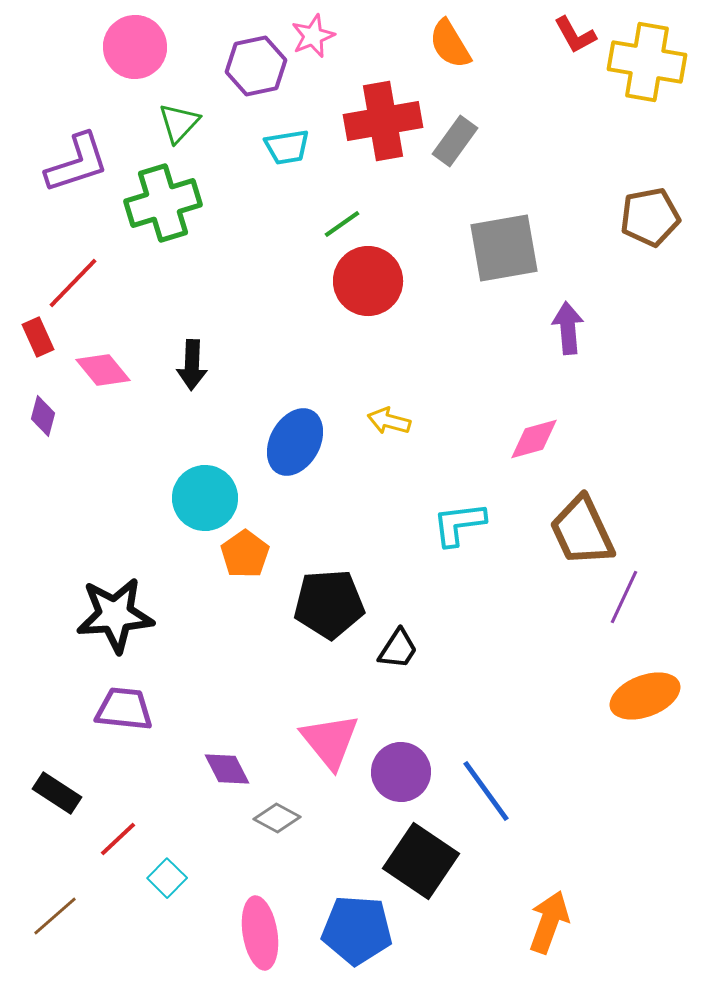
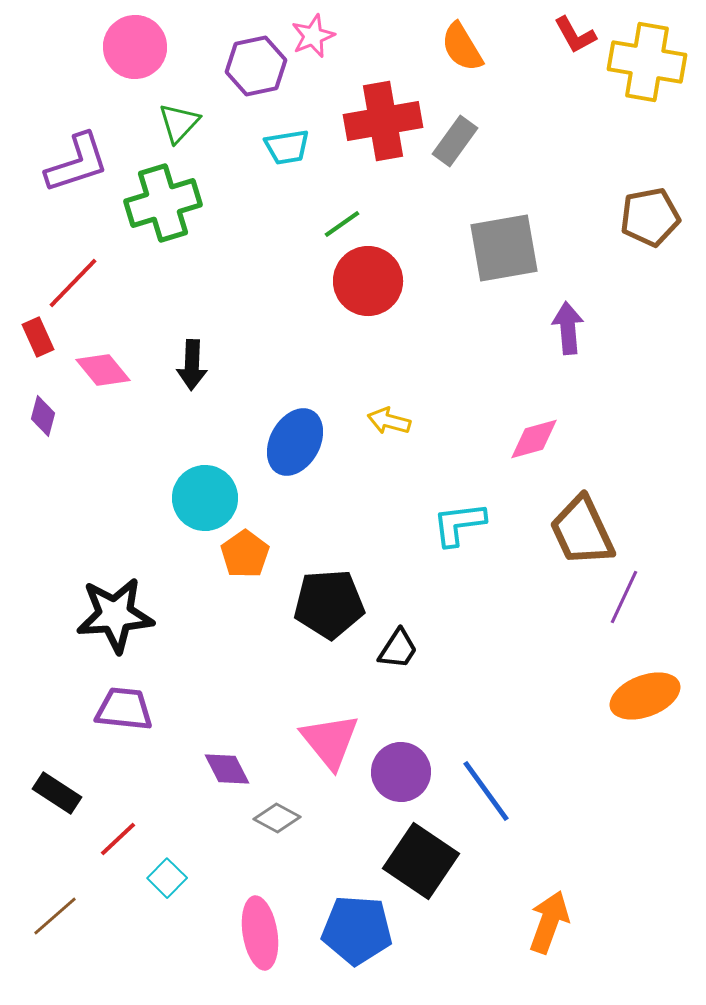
orange semicircle at (450, 44): moved 12 px right, 3 px down
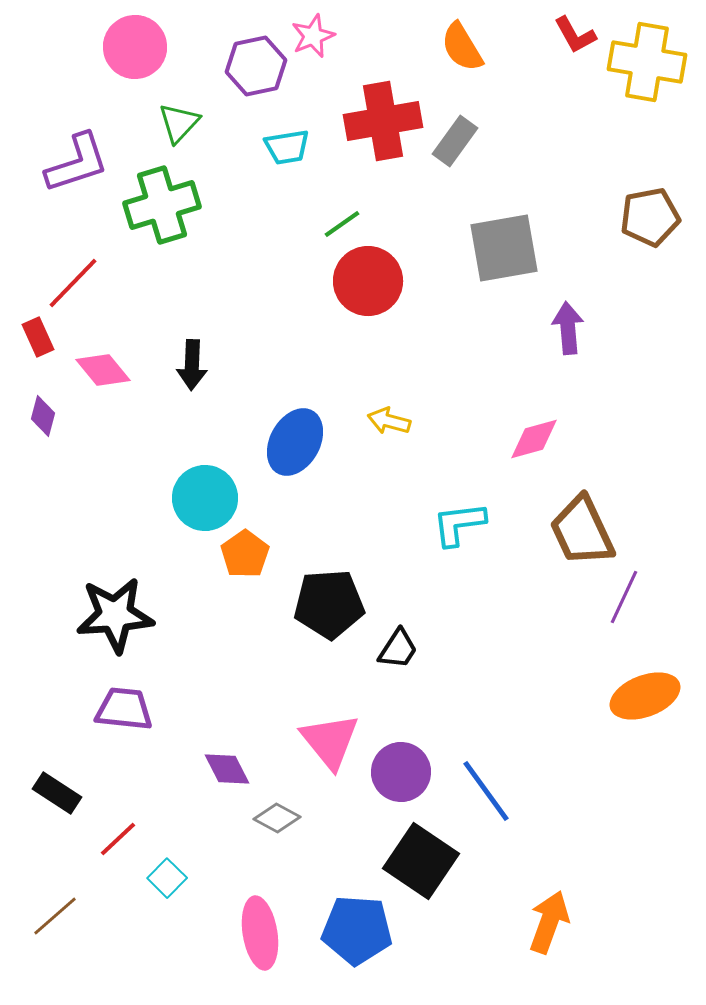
green cross at (163, 203): moved 1 px left, 2 px down
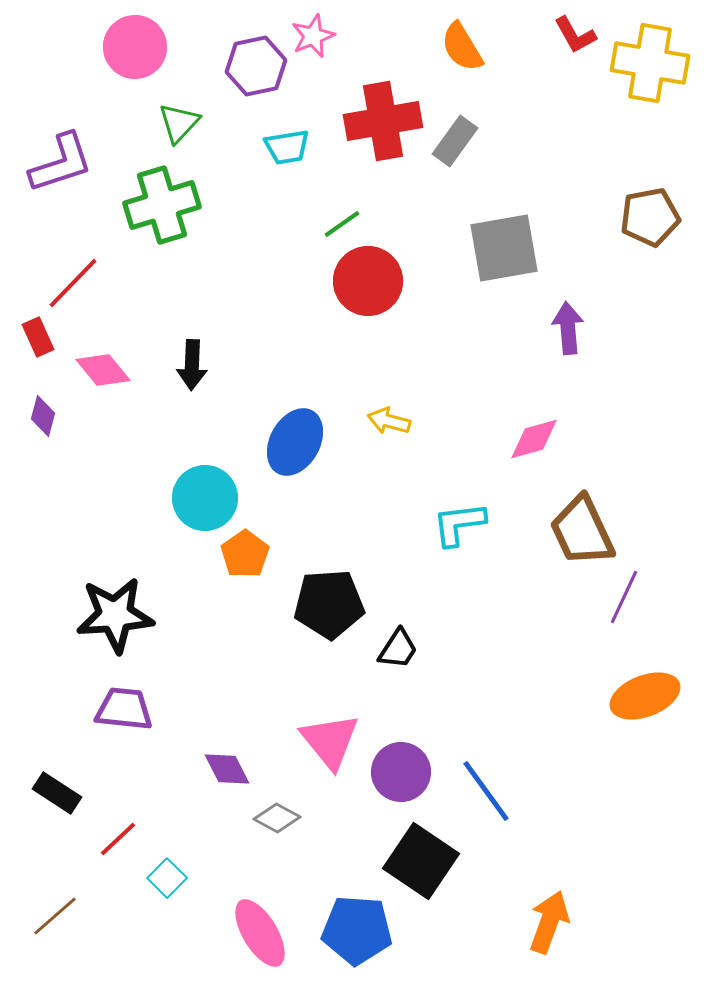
yellow cross at (647, 62): moved 3 px right, 1 px down
purple L-shape at (77, 163): moved 16 px left
pink ellipse at (260, 933): rotated 22 degrees counterclockwise
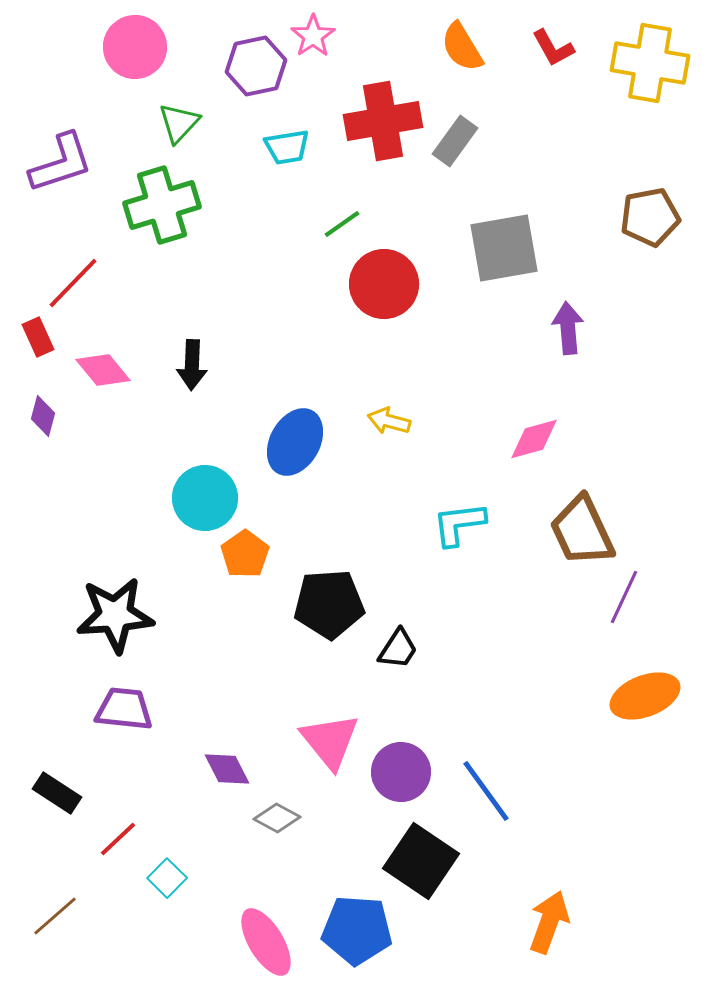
red L-shape at (575, 35): moved 22 px left, 13 px down
pink star at (313, 36): rotated 12 degrees counterclockwise
red circle at (368, 281): moved 16 px right, 3 px down
pink ellipse at (260, 933): moved 6 px right, 9 px down
